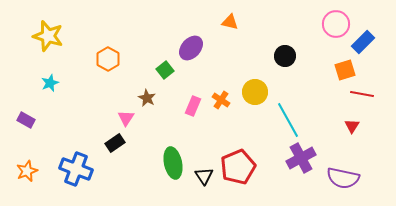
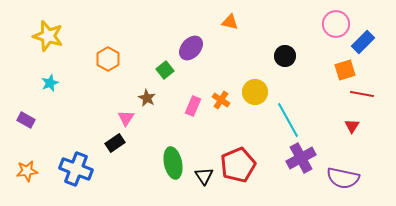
red pentagon: moved 2 px up
orange star: rotated 15 degrees clockwise
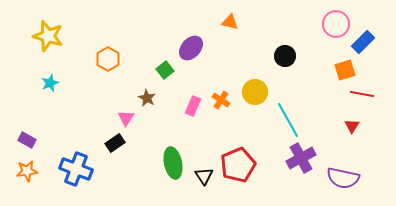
purple rectangle: moved 1 px right, 20 px down
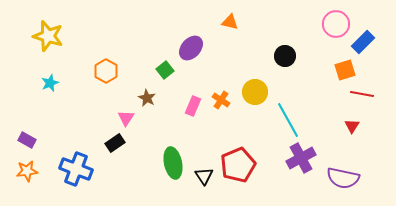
orange hexagon: moved 2 px left, 12 px down
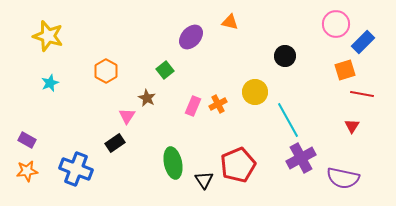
purple ellipse: moved 11 px up
orange cross: moved 3 px left, 4 px down; rotated 30 degrees clockwise
pink triangle: moved 1 px right, 2 px up
black triangle: moved 4 px down
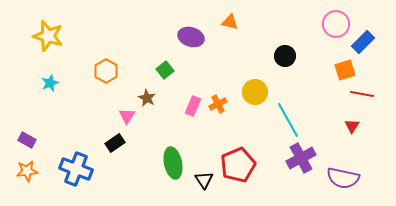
purple ellipse: rotated 65 degrees clockwise
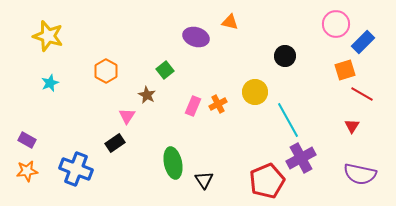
purple ellipse: moved 5 px right
red line: rotated 20 degrees clockwise
brown star: moved 3 px up
red pentagon: moved 29 px right, 16 px down
purple semicircle: moved 17 px right, 4 px up
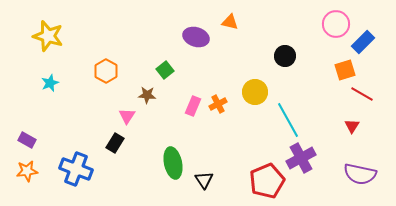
brown star: rotated 24 degrees counterclockwise
black rectangle: rotated 24 degrees counterclockwise
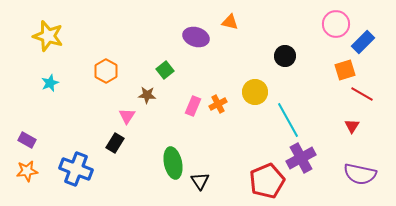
black triangle: moved 4 px left, 1 px down
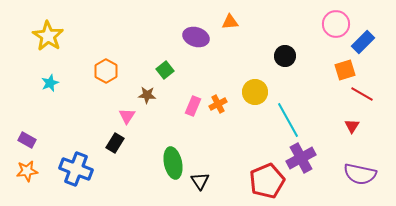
orange triangle: rotated 18 degrees counterclockwise
yellow star: rotated 16 degrees clockwise
